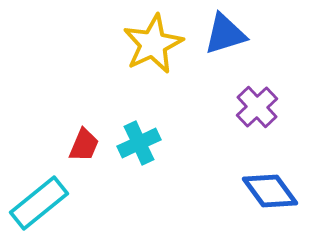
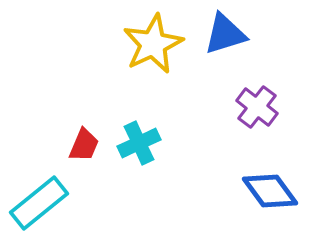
purple cross: rotated 9 degrees counterclockwise
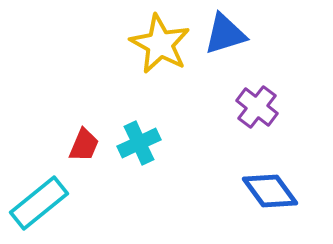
yellow star: moved 7 px right; rotated 18 degrees counterclockwise
